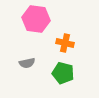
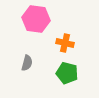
gray semicircle: rotated 63 degrees counterclockwise
green pentagon: moved 4 px right
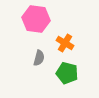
orange cross: rotated 18 degrees clockwise
gray semicircle: moved 12 px right, 5 px up
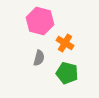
pink hexagon: moved 4 px right, 2 px down; rotated 8 degrees clockwise
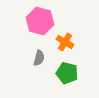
orange cross: moved 1 px up
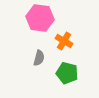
pink hexagon: moved 3 px up; rotated 8 degrees counterclockwise
orange cross: moved 1 px left, 1 px up
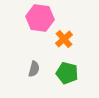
orange cross: moved 2 px up; rotated 18 degrees clockwise
gray semicircle: moved 5 px left, 11 px down
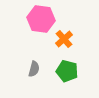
pink hexagon: moved 1 px right, 1 px down
green pentagon: moved 2 px up
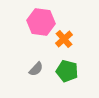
pink hexagon: moved 3 px down
gray semicircle: moved 2 px right; rotated 28 degrees clockwise
